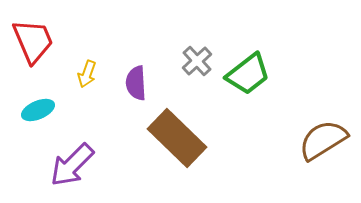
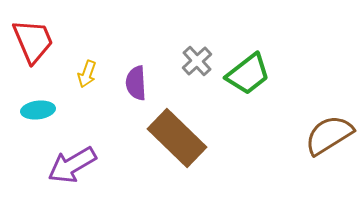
cyan ellipse: rotated 16 degrees clockwise
brown semicircle: moved 6 px right, 5 px up
purple arrow: rotated 15 degrees clockwise
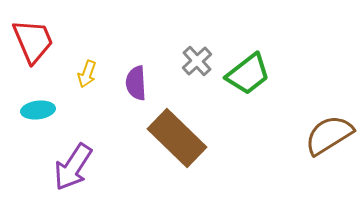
purple arrow: moved 1 px right, 2 px down; rotated 27 degrees counterclockwise
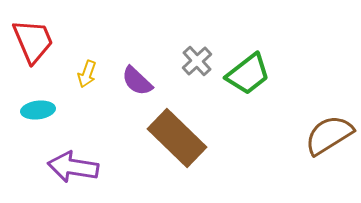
purple semicircle: moved 1 px right, 2 px up; rotated 44 degrees counterclockwise
purple arrow: rotated 66 degrees clockwise
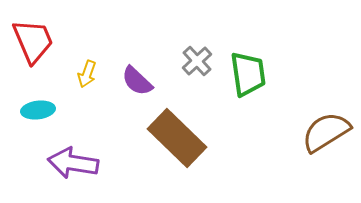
green trapezoid: rotated 60 degrees counterclockwise
brown semicircle: moved 3 px left, 3 px up
purple arrow: moved 4 px up
